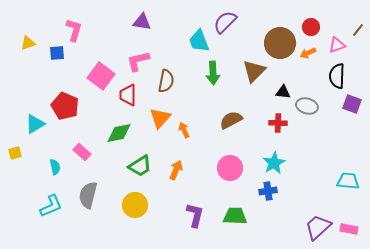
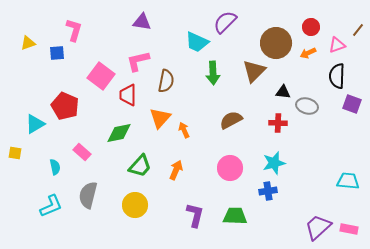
cyan trapezoid at (199, 41): moved 2 px left, 1 px down; rotated 45 degrees counterclockwise
brown circle at (280, 43): moved 4 px left
yellow square at (15, 153): rotated 24 degrees clockwise
cyan star at (274, 163): rotated 15 degrees clockwise
green trapezoid at (140, 166): rotated 15 degrees counterclockwise
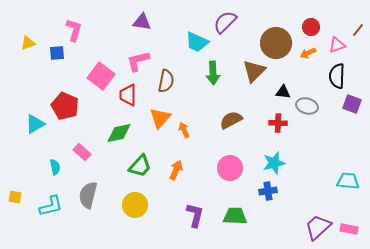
yellow square at (15, 153): moved 44 px down
cyan L-shape at (51, 206): rotated 10 degrees clockwise
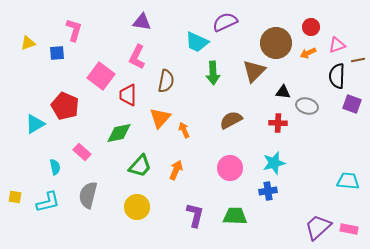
purple semicircle at (225, 22): rotated 20 degrees clockwise
brown line at (358, 30): moved 30 px down; rotated 40 degrees clockwise
pink L-shape at (138, 61): moved 1 px left, 4 px up; rotated 50 degrees counterclockwise
yellow circle at (135, 205): moved 2 px right, 2 px down
cyan L-shape at (51, 206): moved 3 px left, 4 px up
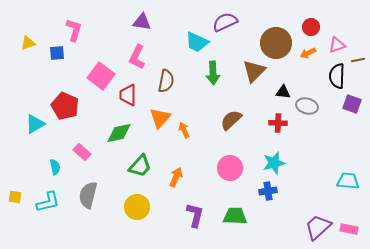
brown semicircle at (231, 120): rotated 15 degrees counterclockwise
orange arrow at (176, 170): moved 7 px down
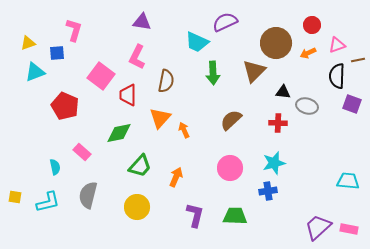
red circle at (311, 27): moved 1 px right, 2 px up
cyan triangle at (35, 124): moved 52 px up; rotated 10 degrees clockwise
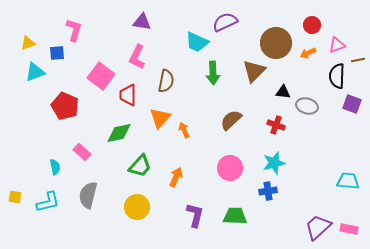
red cross at (278, 123): moved 2 px left, 2 px down; rotated 18 degrees clockwise
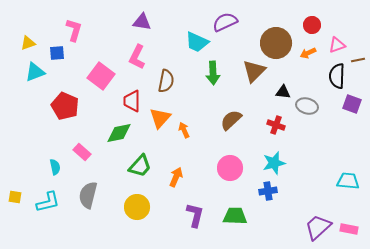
red trapezoid at (128, 95): moved 4 px right, 6 px down
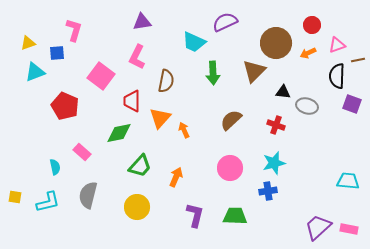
purple triangle at (142, 22): rotated 18 degrees counterclockwise
cyan trapezoid at (197, 42): moved 3 px left
